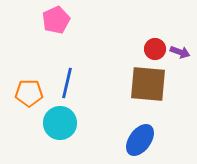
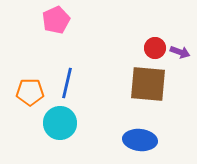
red circle: moved 1 px up
orange pentagon: moved 1 px right, 1 px up
blue ellipse: rotated 60 degrees clockwise
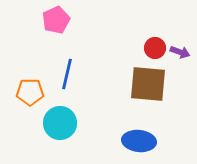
blue line: moved 9 px up
blue ellipse: moved 1 px left, 1 px down
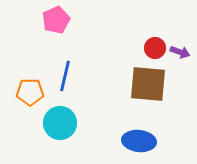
blue line: moved 2 px left, 2 px down
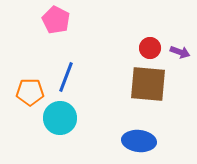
pink pentagon: rotated 20 degrees counterclockwise
red circle: moved 5 px left
blue line: moved 1 px right, 1 px down; rotated 8 degrees clockwise
cyan circle: moved 5 px up
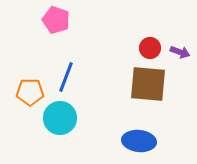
pink pentagon: rotated 8 degrees counterclockwise
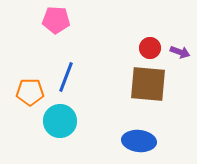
pink pentagon: rotated 16 degrees counterclockwise
cyan circle: moved 3 px down
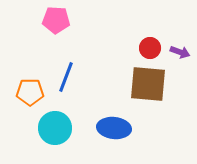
cyan circle: moved 5 px left, 7 px down
blue ellipse: moved 25 px left, 13 px up
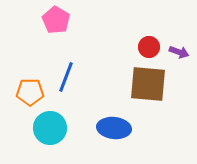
pink pentagon: rotated 28 degrees clockwise
red circle: moved 1 px left, 1 px up
purple arrow: moved 1 px left
cyan circle: moved 5 px left
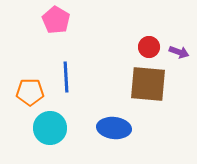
blue line: rotated 24 degrees counterclockwise
